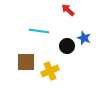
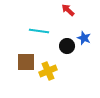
yellow cross: moved 2 px left
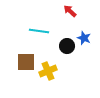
red arrow: moved 2 px right, 1 px down
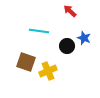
brown square: rotated 18 degrees clockwise
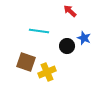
yellow cross: moved 1 px left, 1 px down
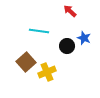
brown square: rotated 30 degrees clockwise
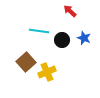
black circle: moved 5 px left, 6 px up
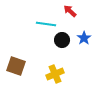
cyan line: moved 7 px right, 7 px up
blue star: rotated 16 degrees clockwise
brown square: moved 10 px left, 4 px down; rotated 30 degrees counterclockwise
yellow cross: moved 8 px right, 2 px down
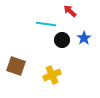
yellow cross: moved 3 px left, 1 px down
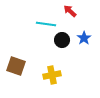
yellow cross: rotated 12 degrees clockwise
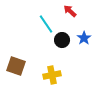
cyan line: rotated 48 degrees clockwise
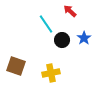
yellow cross: moved 1 px left, 2 px up
